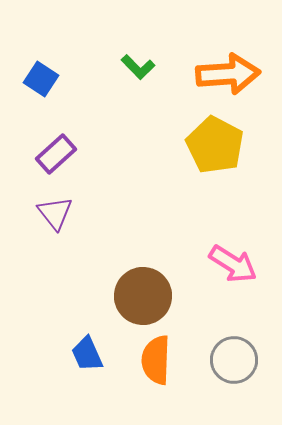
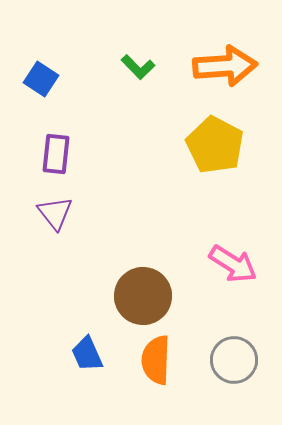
orange arrow: moved 3 px left, 8 px up
purple rectangle: rotated 42 degrees counterclockwise
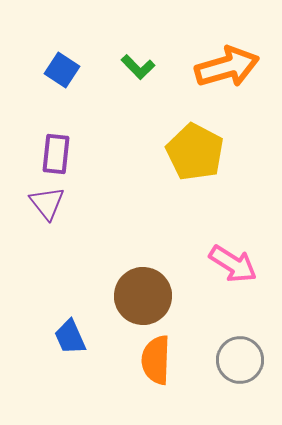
orange arrow: moved 2 px right, 1 px down; rotated 12 degrees counterclockwise
blue square: moved 21 px right, 9 px up
yellow pentagon: moved 20 px left, 7 px down
purple triangle: moved 8 px left, 10 px up
blue trapezoid: moved 17 px left, 17 px up
gray circle: moved 6 px right
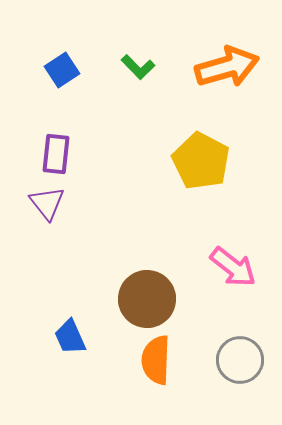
blue square: rotated 24 degrees clockwise
yellow pentagon: moved 6 px right, 9 px down
pink arrow: moved 3 px down; rotated 6 degrees clockwise
brown circle: moved 4 px right, 3 px down
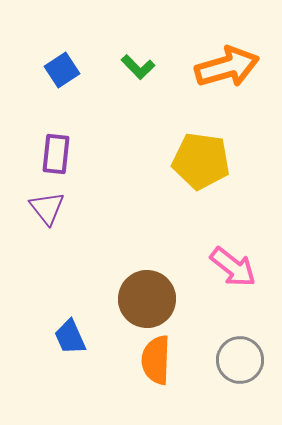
yellow pentagon: rotated 20 degrees counterclockwise
purple triangle: moved 5 px down
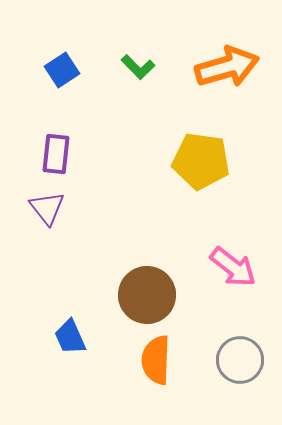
brown circle: moved 4 px up
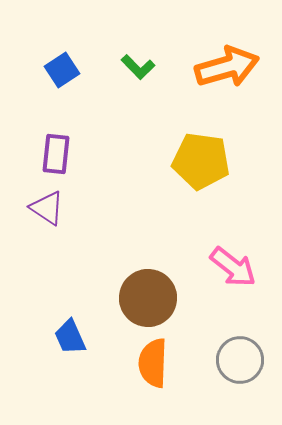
purple triangle: rotated 18 degrees counterclockwise
brown circle: moved 1 px right, 3 px down
orange semicircle: moved 3 px left, 3 px down
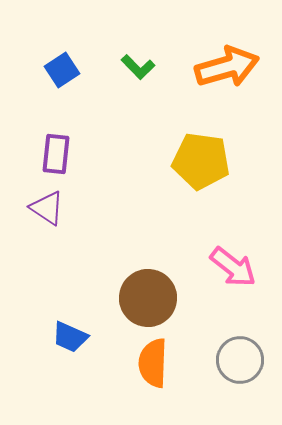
blue trapezoid: rotated 42 degrees counterclockwise
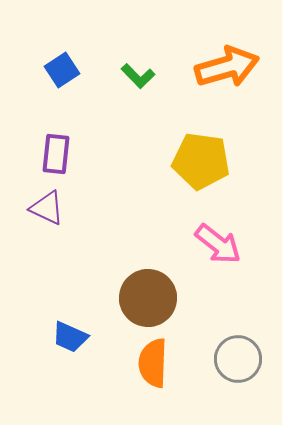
green L-shape: moved 9 px down
purple triangle: rotated 9 degrees counterclockwise
pink arrow: moved 15 px left, 23 px up
gray circle: moved 2 px left, 1 px up
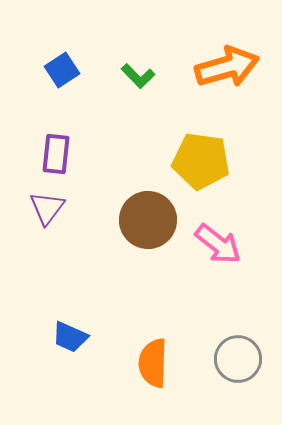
purple triangle: rotated 42 degrees clockwise
brown circle: moved 78 px up
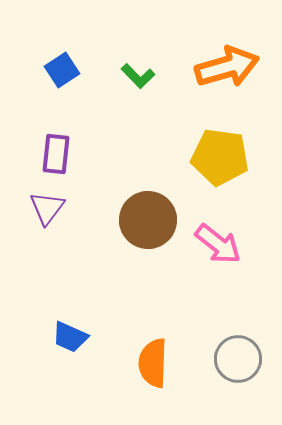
yellow pentagon: moved 19 px right, 4 px up
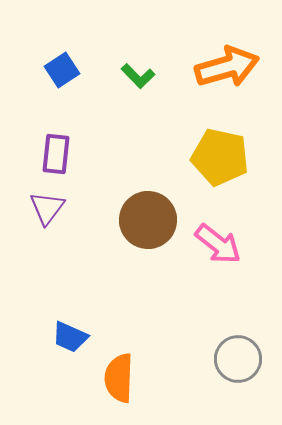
yellow pentagon: rotated 4 degrees clockwise
orange semicircle: moved 34 px left, 15 px down
